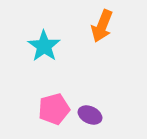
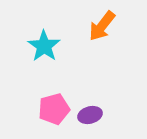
orange arrow: rotated 16 degrees clockwise
purple ellipse: rotated 40 degrees counterclockwise
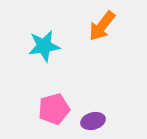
cyan star: rotated 28 degrees clockwise
purple ellipse: moved 3 px right, 6 px down
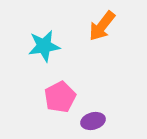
pink pentagon: moved 6 px right, 12 px up; rotated 12 degrees counterclockwise
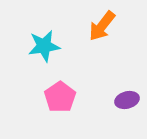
pink pentagon: rotated 8 degrees counterclockwise
purple ellipse: moved 34 px right, 21 px up
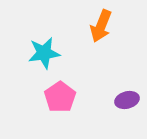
orange arrow: moved 1 px left; rotated 16 degrees counterclockwise
cyan star: moved 7 px down
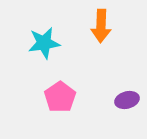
orange arrow: rotated 20 degrees counterclockwise
cyan star: moved 10 px up
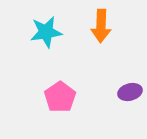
cyan star: moved 2 px right, 11 px up
purple ellipse: moved 3 px right, 8 px up
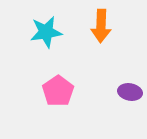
purple ellipse: rotated 25 degrees clockwise
pink pentagon: moved 2 px left, 6 px up
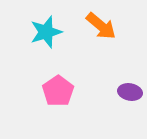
orange arrow: rotated 52 degrees counterclockwise
cyan star: rotated 8 degrees counterclockwise
